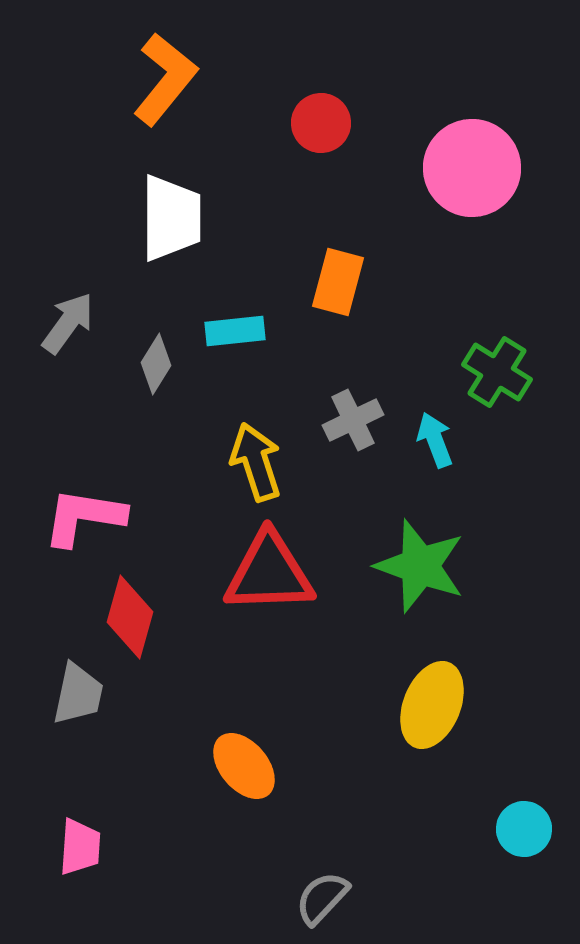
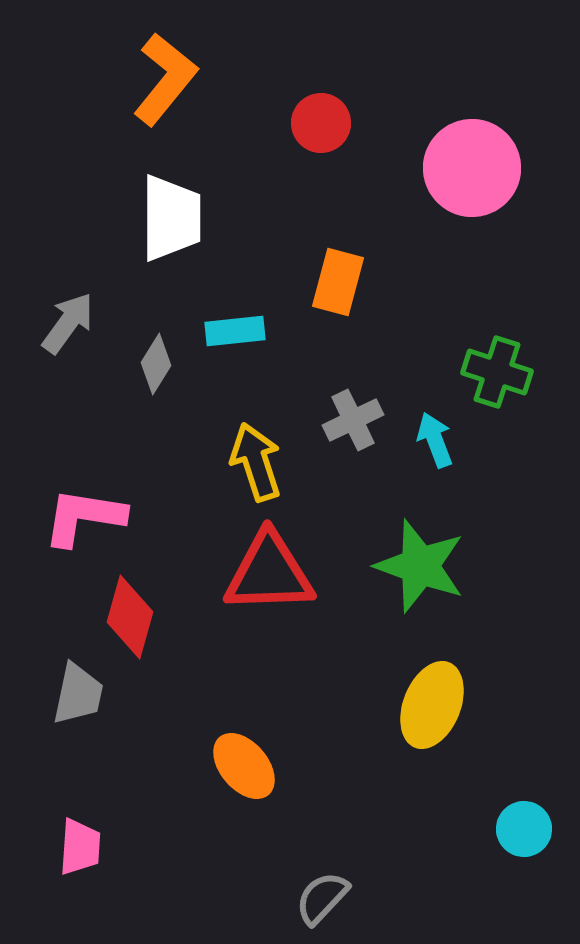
green cross: rotated 14 degrees counterclockwise
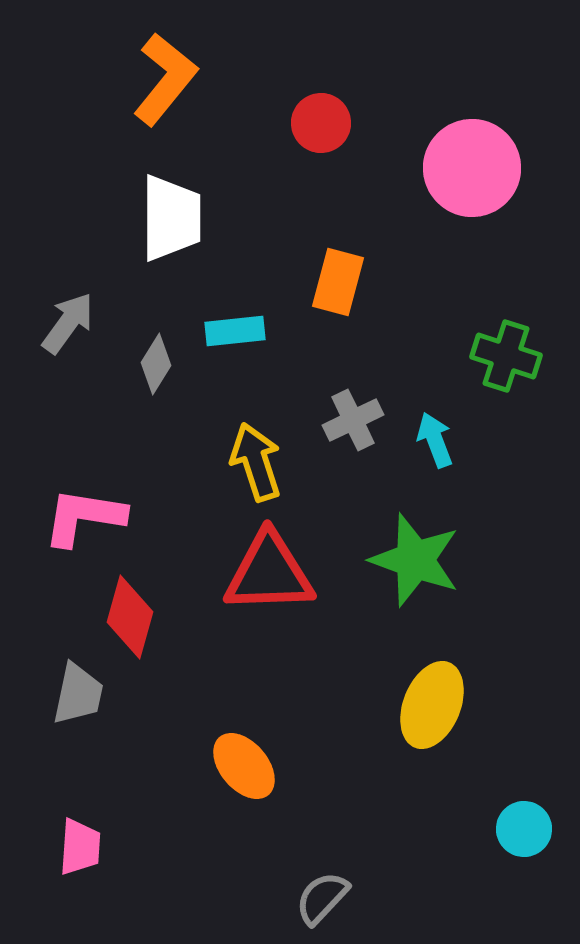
green cross: moved 9 px right, 16 px up
green star: moved 5 px left, 6 px up
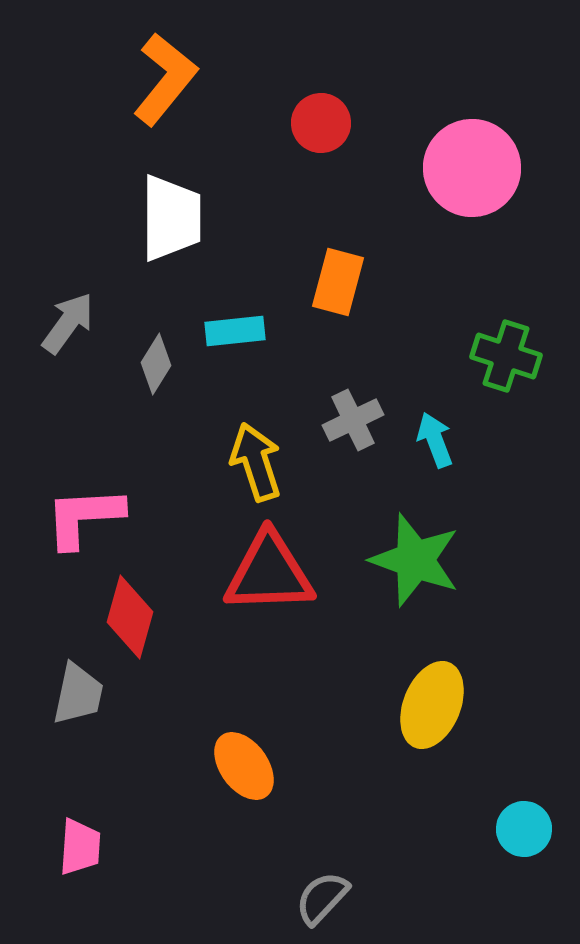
pink L-shape: rotated 12 degrees counterclockwise
orange ellipse: rotated 4 degrees clockwise
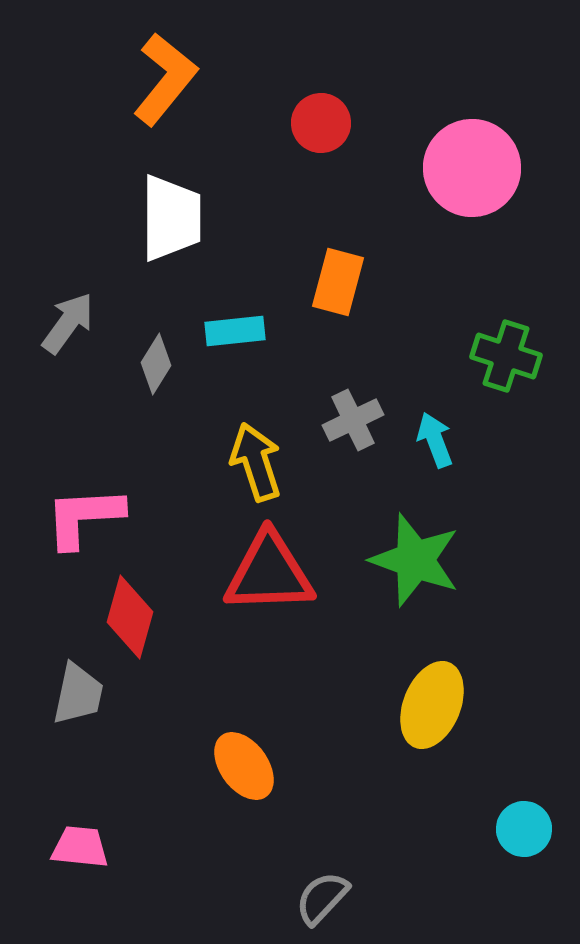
pink trapezoid: rotated 88 degrees counterclockwise
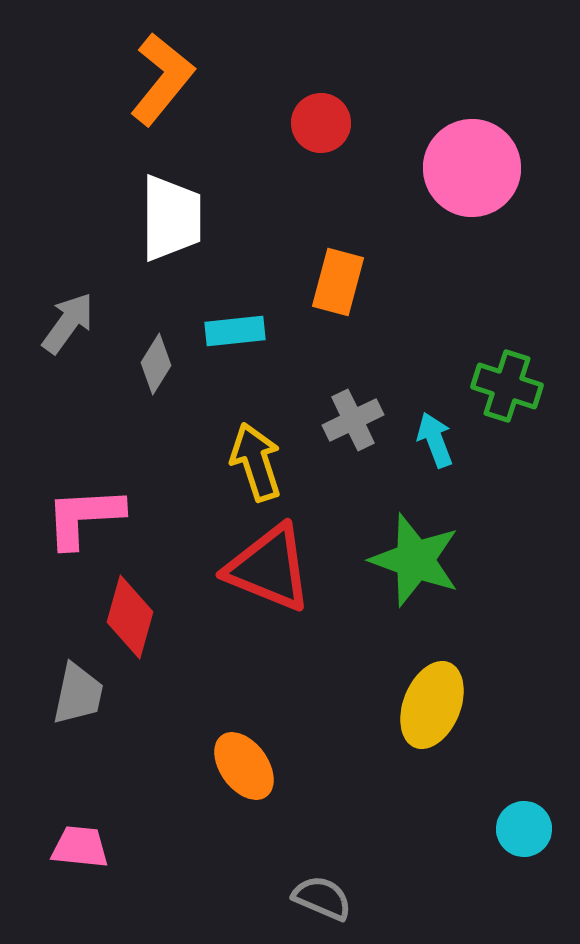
orange L-shape: moved 3 px left
green cross: moved 1 px right, 30 px down
red triangle: moved 5 px up; rotated 24 degrees clockwise
gray semicircle: rotated 70 degrees clockwise
